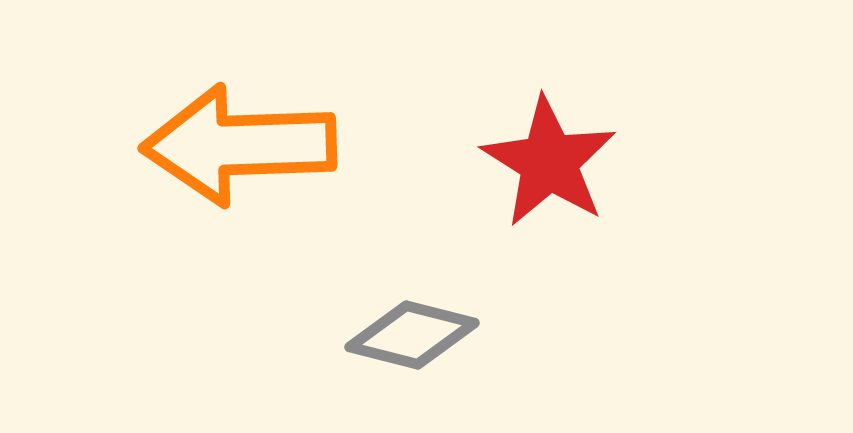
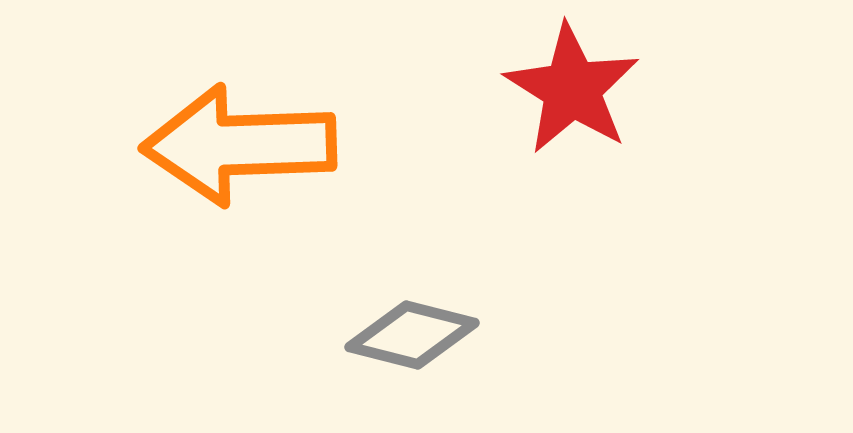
red star: moved 23 px right, 73 px up
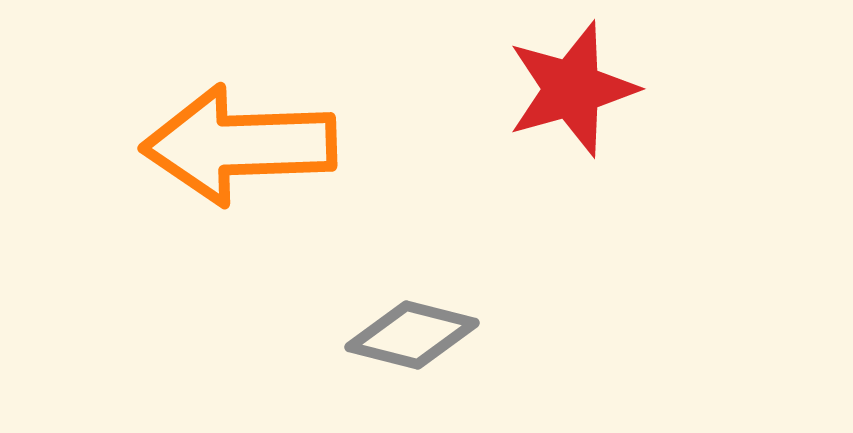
red star: rotated 24 degrees clockwise
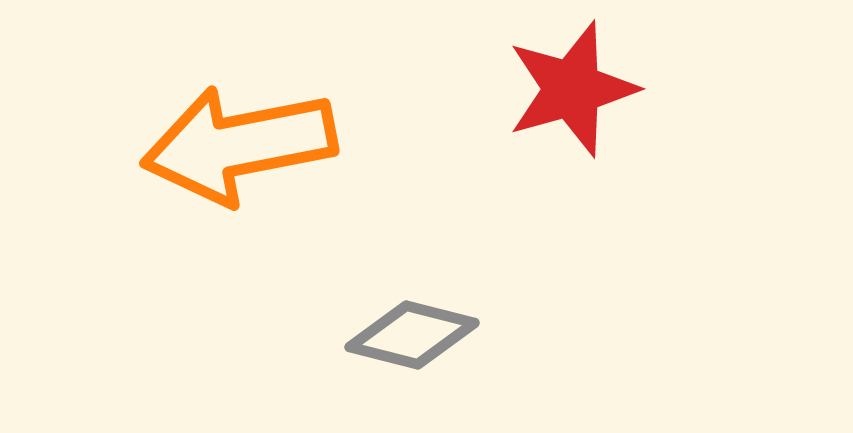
orange arrow: rotated 9 degrees counterclockwise
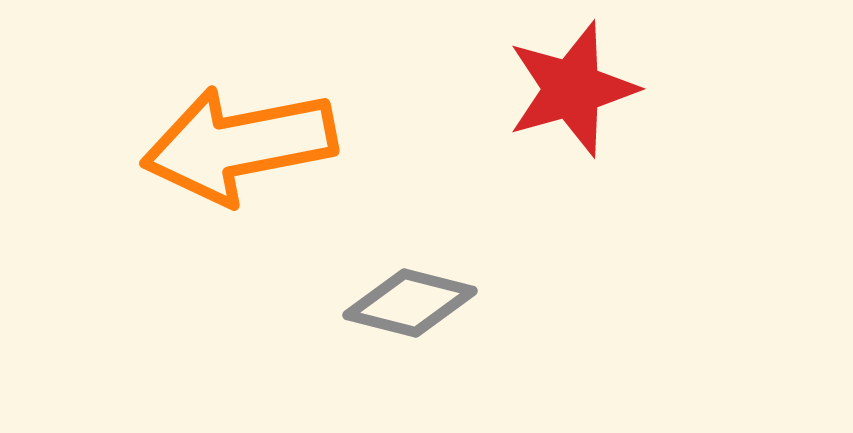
gray diamond: moved 2 px left, 32 px up
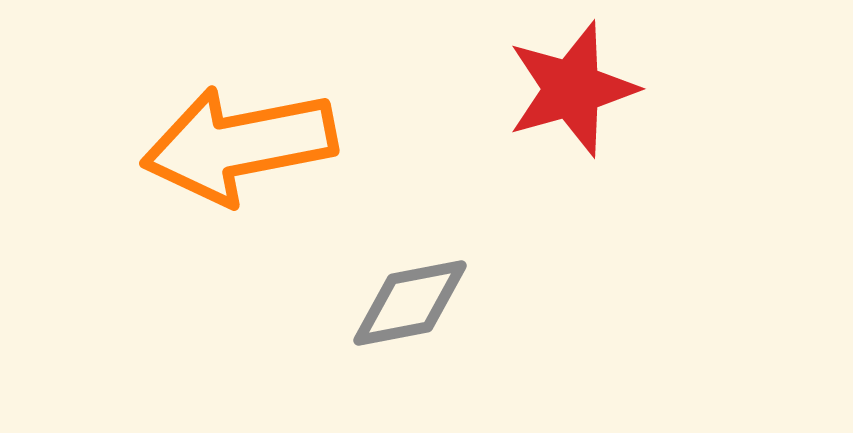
gray diamond: rotated 25 degrees counterclockwise
